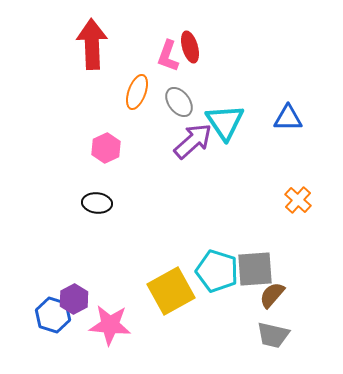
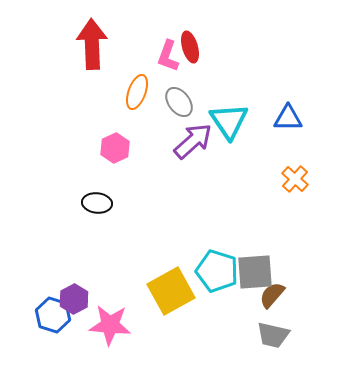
cyan triangle: moved 4 px right, 1 px up
pink hexagon: moved 9 px right
orange cross: moved 3 px left, 21 px up
gray square: moved 3 px down
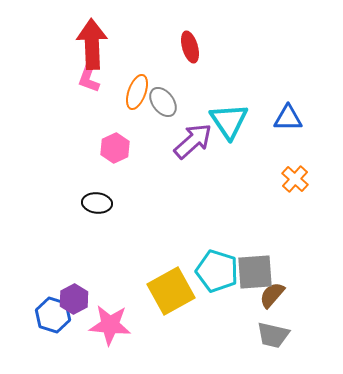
pink L-shape: moved 79 px left, 21 px down
gray ellipse: moved 16 px left
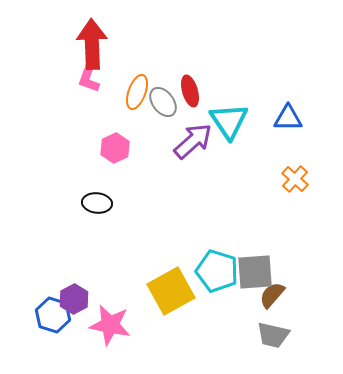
red ellipse: moved 44 px down
pink star: rotated 6 degrees clockwise
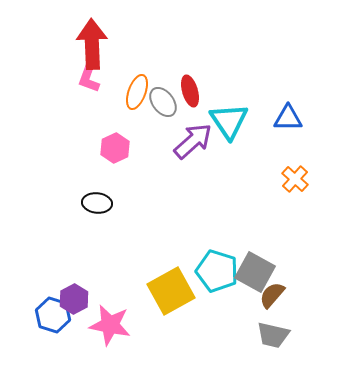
gray square: rotated 33 degrees clockwise
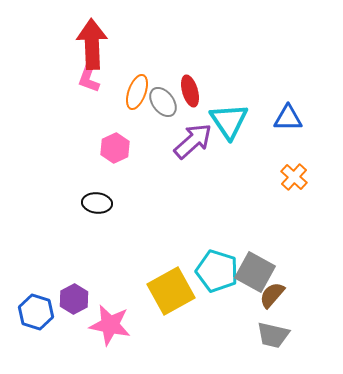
orange cross: moved 1 px left, 2 px up
blue hexagon: moved 17 px left, 3 px up
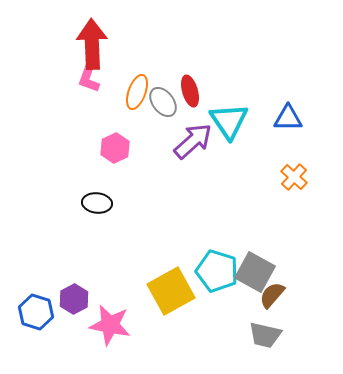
gray trapezoid: moved 8 px left
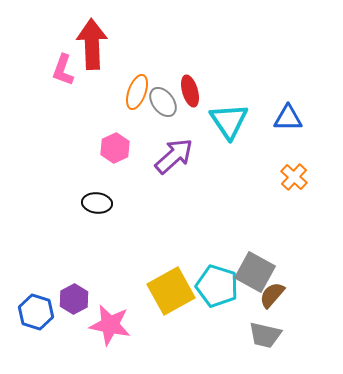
pink L-shape: moved 26 px left, 7 px up
purple arrow: moved 19 px left, 15 px down
cyan pentagon: moved 15 px down
